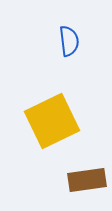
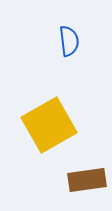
yellow square: moved 3 px left, 4 px down; rotated 4 degrees counterclockwise
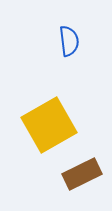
brown rectangle: moved 5 px left, 6 px up; rotated 18 degrees counterclockwise
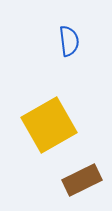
brown rectangle: moved 6 px down
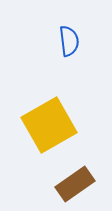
brown rectangle: moved 7 px left, 4 px down; rotated 9 degrees counterclockwise
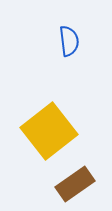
yellow square: moved 6 px down; rotated 8 degrees counterclockwise
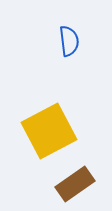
yellow square: rotated 10 degrees clockwise
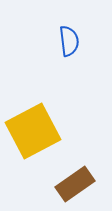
yellow square: moved 16 px left
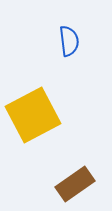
yellow square: moved 16 px up
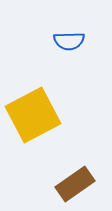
blue semicircle: rotated 96 degrees clockwise
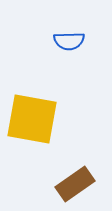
yellow square: moved 1 px left, 4 px down; rotated 38 degrees clockwise
